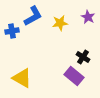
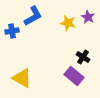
yellow star: moved 8 px right; rotated 21 degrees clockwise
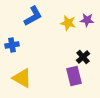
purple star: moved 1 px left, 3 px down; rotated 24 degrees counterclockwise
blue cross: moved 14 px down
black cross: rotated 16 degrees clockwise
purple rectangle: rotated 36 degrees clockwise
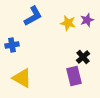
purple star: rotated 24 degrees counterclockwise
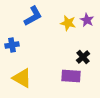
purple star: rotated 24 degrees counterclockwise
purple rectangle: moved 3 px left; rotated 72 degrees counterclockwise
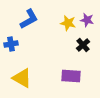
blue L-shape: moved 4 px left, 3 px down
purple star: rotated 16 degrees counterclockwise
blue cross: moved 1 px left, 1 px up
black cross: moved 12 px up
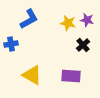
yellow triangle: moved 10 px right, 3 px up
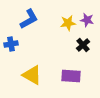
yellow star: rotated 21 degrees counterclockwise
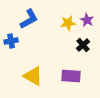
purple star: rotated 16 degrees clockwise
blue cross: moved 3 px up
yellow triangle: moved 1 px right, 1 px down
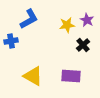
yellow star: moved 1 px left, 2 px down
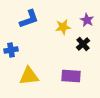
blue L-shape: rotated 10 degrees clockwise
yellow star: moved 4 px left, 2 px down
blue cross: moved 9 px down
black cross: moved 1 px up
yellow triangle: moved 4 px left; rotated 35 degrees counterclockwise
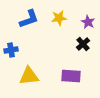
purple star: moved 1 px right, 2 px down
yellow star: moved 4 px left, 9 px up
